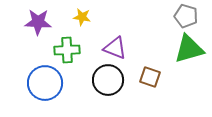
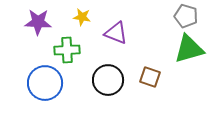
purple triangle: moved 1 px right, 15 px up
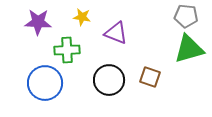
gray pentagon: rotated 10 degrees counterclockwise
black circle: moved 1 px right
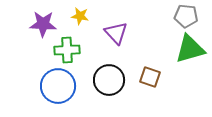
yellow star: moved 2 px left, 1 px up
purple star: moved 5 px right, 2 px down
purple triangle: rotated 25 degrees clockwise
green triangle: moved 1 px right
blue circle: moved 13 px right, 3 px down
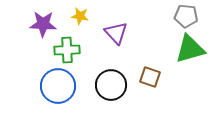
black circle: moved 2 px right, 5 px down
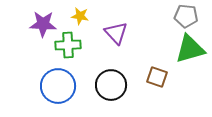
green cross: moved 1 px right, 5 px up
brown square: moved 7 px right
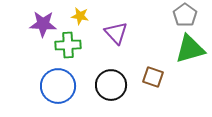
gray pentagon: moved 1 px left, 1 px up; rotated 30 degrees clockwise
brown square: moved 4 px left
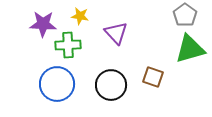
blue circle: moved 1 px left, 2 px up
